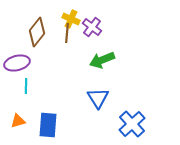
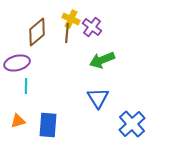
brown diamond: rotated 12 degrees clockwise
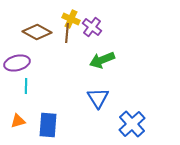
brown diamond: rotated 68 degrees clockwise
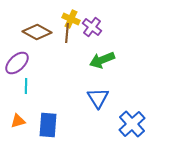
purple ellipse: rotated 30 degrees counterclockwise
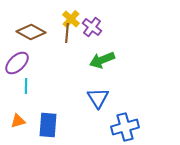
yellow cross: rotated 18 degrees clockwise
brown diamond: moved 6 px left
blue cross: moved 7 px left, 3 px down; rotated 28 degrees clockwise
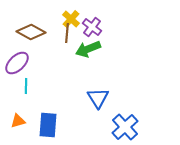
green arrow: moved 14 px left, 11 px up
blue cross: rotated 28 degrees counterclockwise
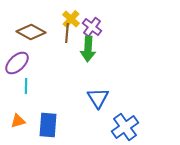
green arrow: rotated 65 degrees counterclockwise
blue cross: rotated 8 degrees clockwise
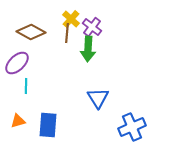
blue cross: moved 7 px right; rotated 12 degrees clockwise
